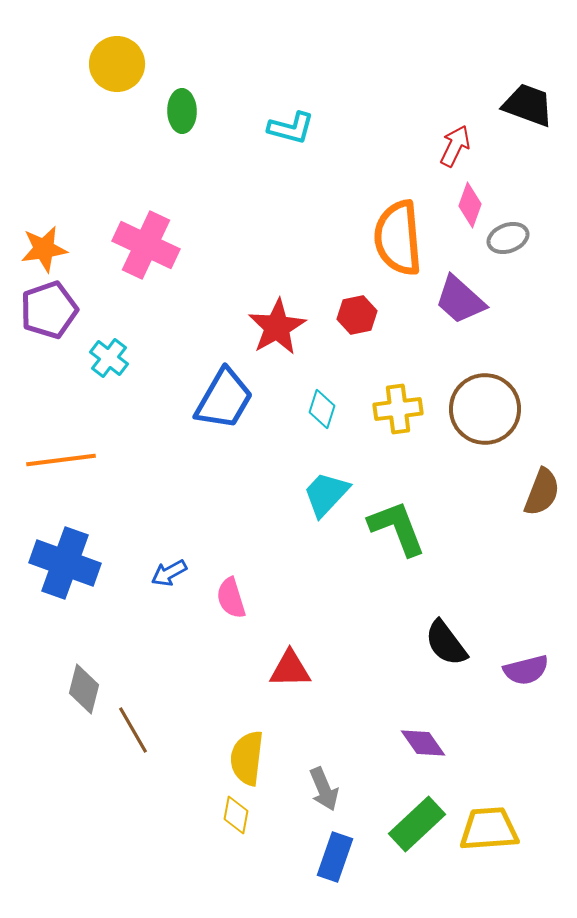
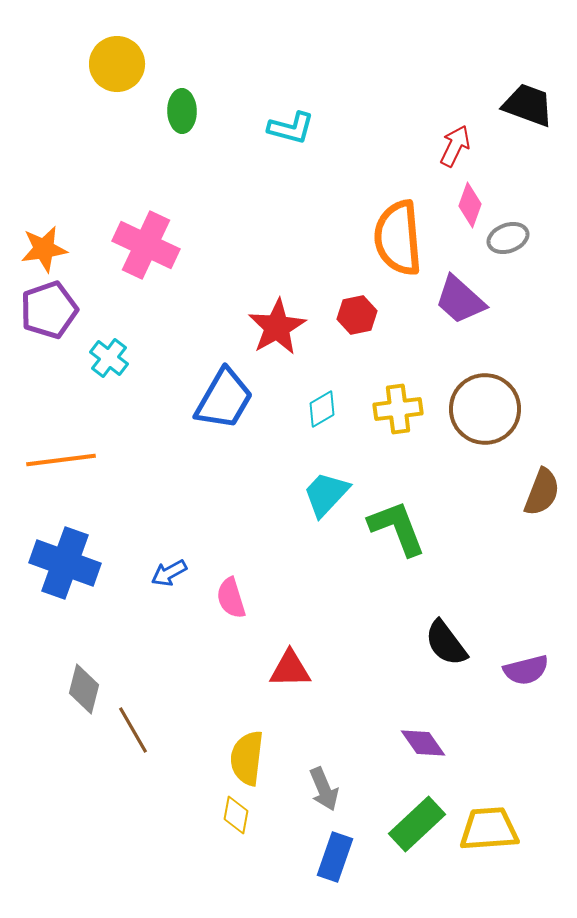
cyan diamond: rotated 42 degrees clockwise
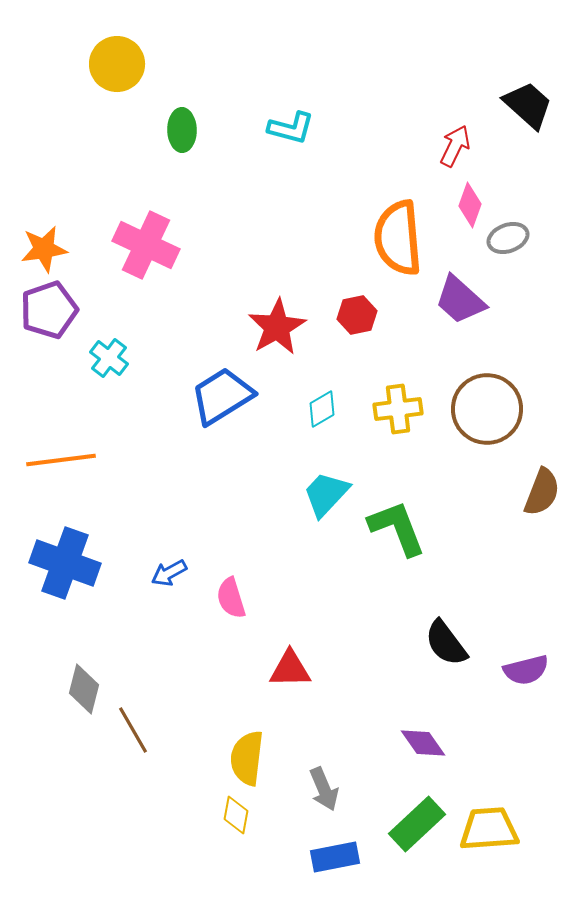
black trapezoid: rotated 22 degrees clockwise
green ellipse: moved 19 px down
blue trapezoid: moved 2 px left, 3 px up; rotated 152 degrees counterclockwise
brown circle: moved 2 px right
blue rectangle: rotated 60 degrees clockwise
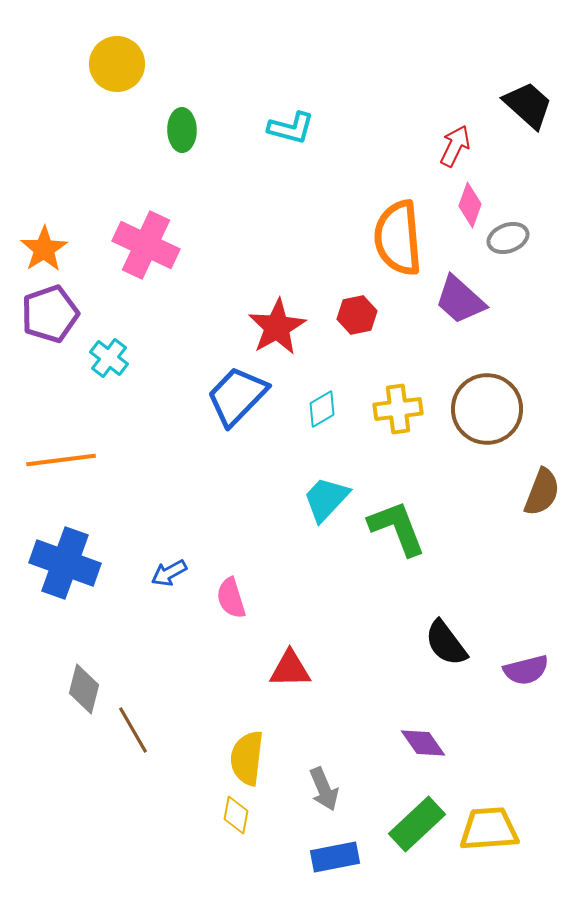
orange star: rotated 24 degrees counterclockwise
purple pentagon: moved 1 px right, 4 px down
blue trapezoid: moved 15 px right; rotated 14 degrees counterclockwise
cyan trapezoid: moved 5 px down
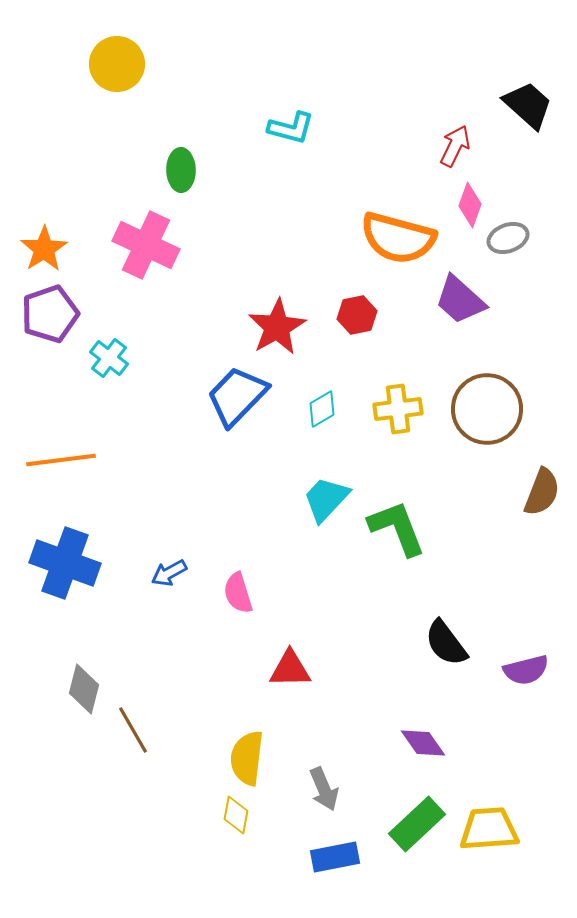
green ellipse: moved 1 px left, 40 px down
orange semicircle: rotated 70 degrees counterclockwise
pink semicircle: moved 7 px right, 5 px up
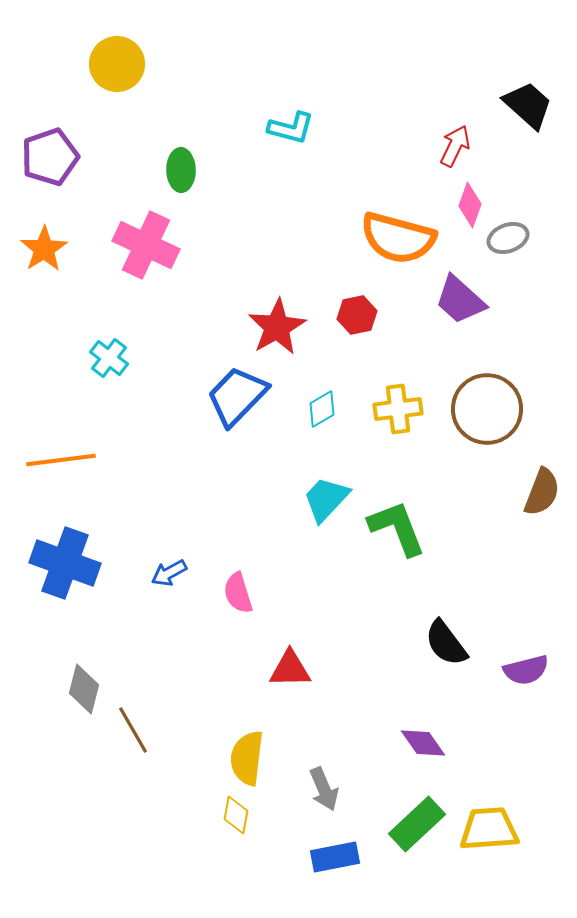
purple pentagon: moved 157 px up
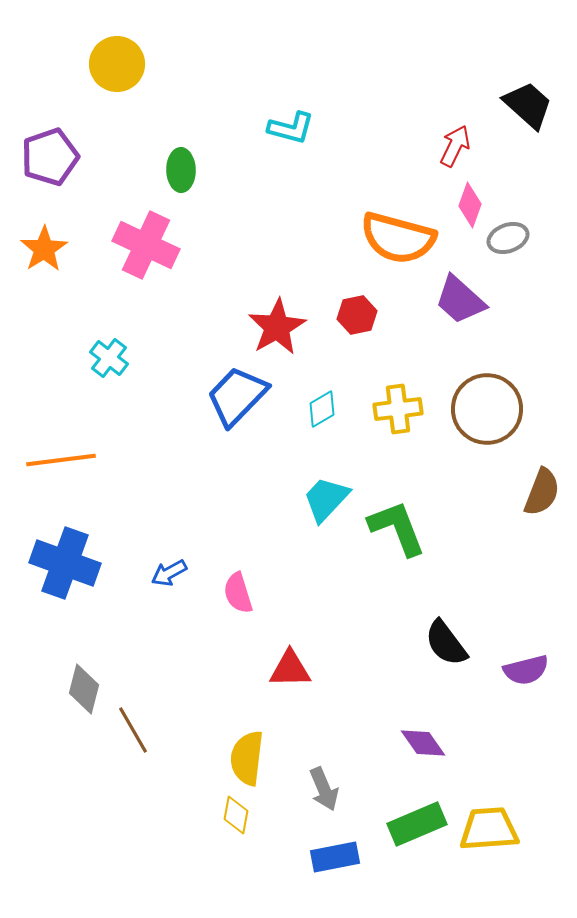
green rectangle: rotated 20 degrees clockwise
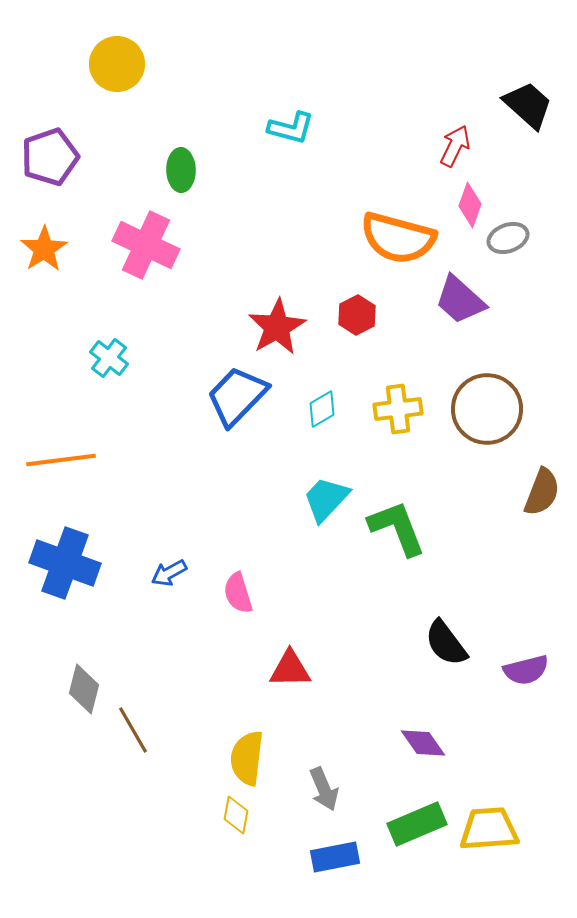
red hexagon: rotated 15 degrees counterclockwise
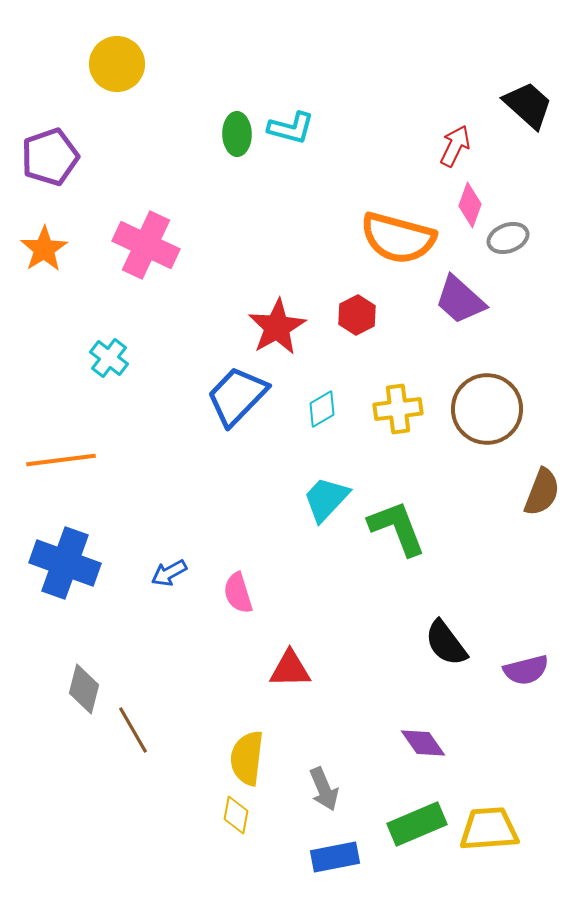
green ellipse: moved 56 px right, 36 px up
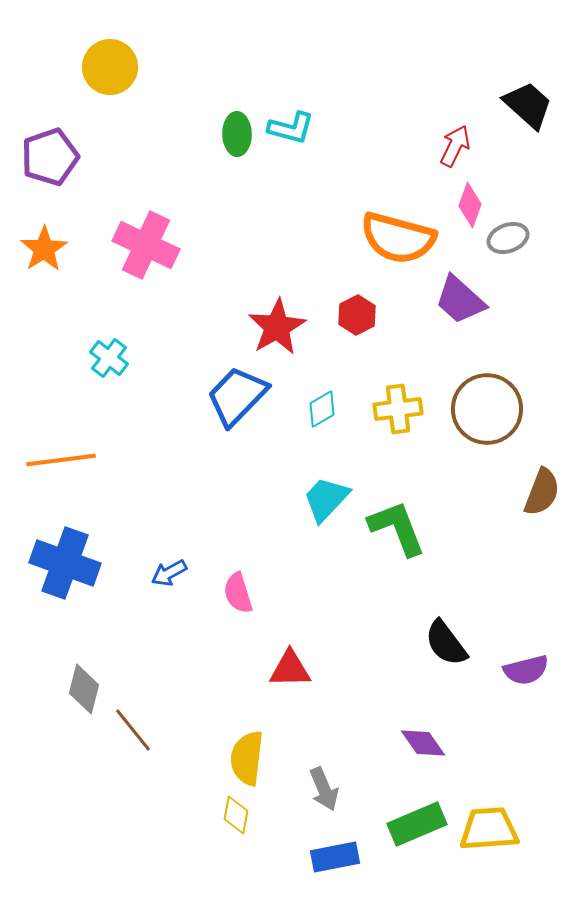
yellow circle: moved 7 px left, 3 px down
brown line: rotated 9 degrees counterclockwise
